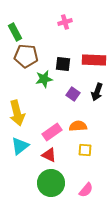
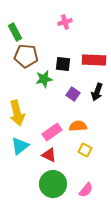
yellow square: rotated 24 degrees clockwise
green circle: moved 2 px right, 1 px down
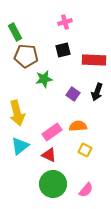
black square: moved 14 px up; rotated 21 degrees counterclockwise
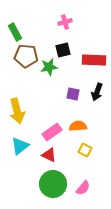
green star: moved 5 px right, 12 px up
purple square: rotated 24 degrees counterclockwise
yellow arrow: moved 2 px up
pink semicircle: moved 3 px left, 2 px up
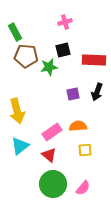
purple square: rotated 24 degrees counterclockwise
yellow square: rotated 32 degrees counterclockwise
red triangle: rotated 14 degrees clockwise
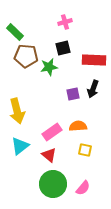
green rectangle: rotated 18 degrees counterclockwise
black square: moved 2 px up
black arrow: moved 4 px left, 3 px up
yellow square: rotated 16 degrees clockwise
